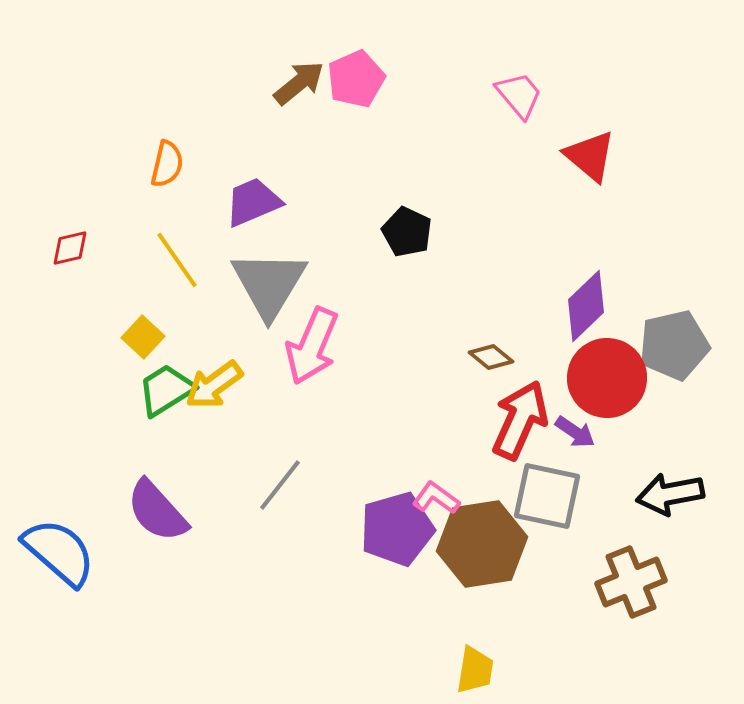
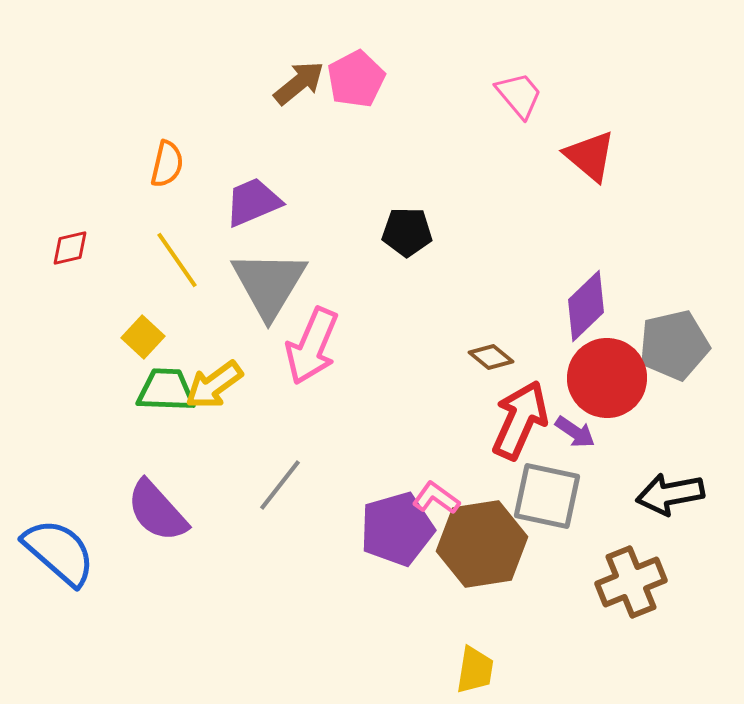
pink pentagon: rotated 4 degrees counterclockwise
black pentagon: rotated 24 degrees counterclockwise
green trapezoid: rotated 34 degrees clockwise
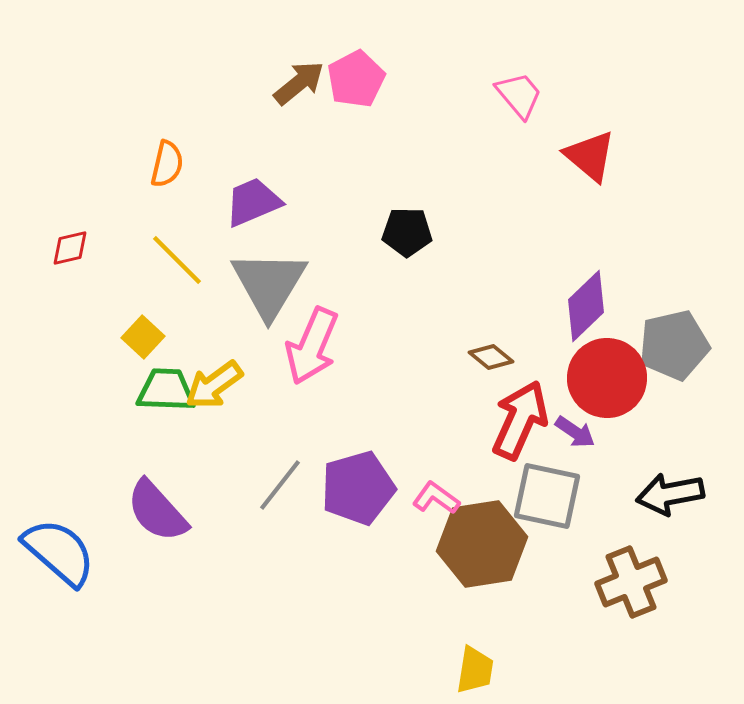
yellow line: rotated 10 degrees counterclockwise
purple pentagon: moved 39 px left, 41 px up
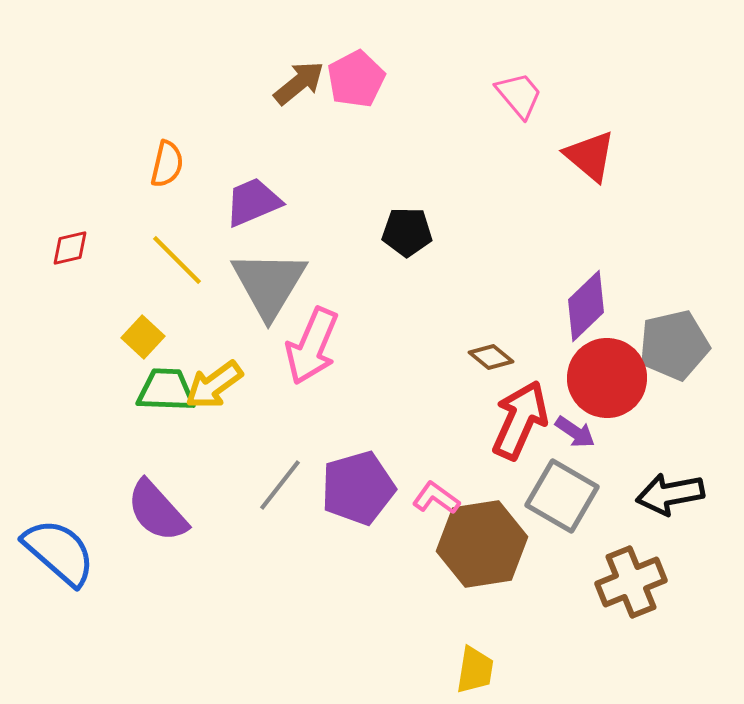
gray square: moved 15 px right; rotated 18 degrees clockwise
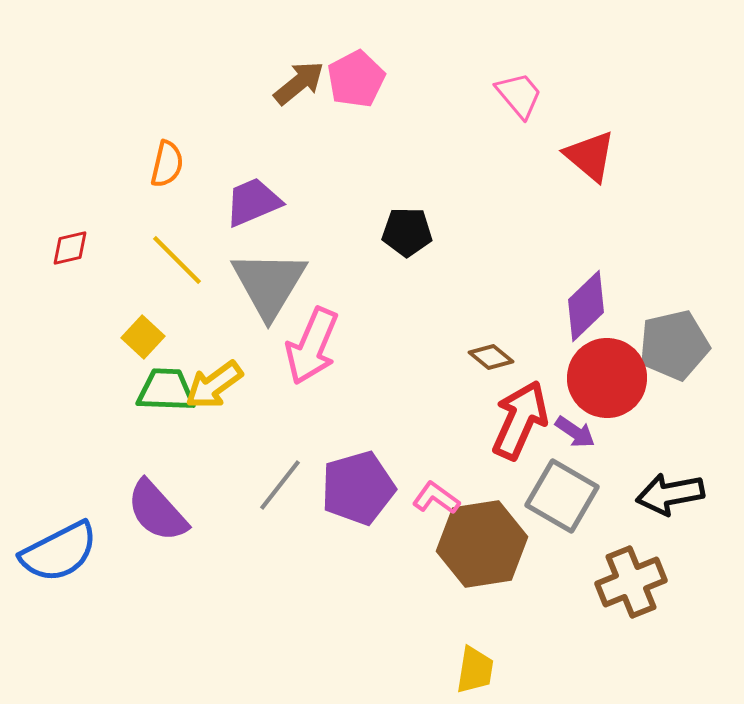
blue semicircle: rotated 112 degrees clockwise
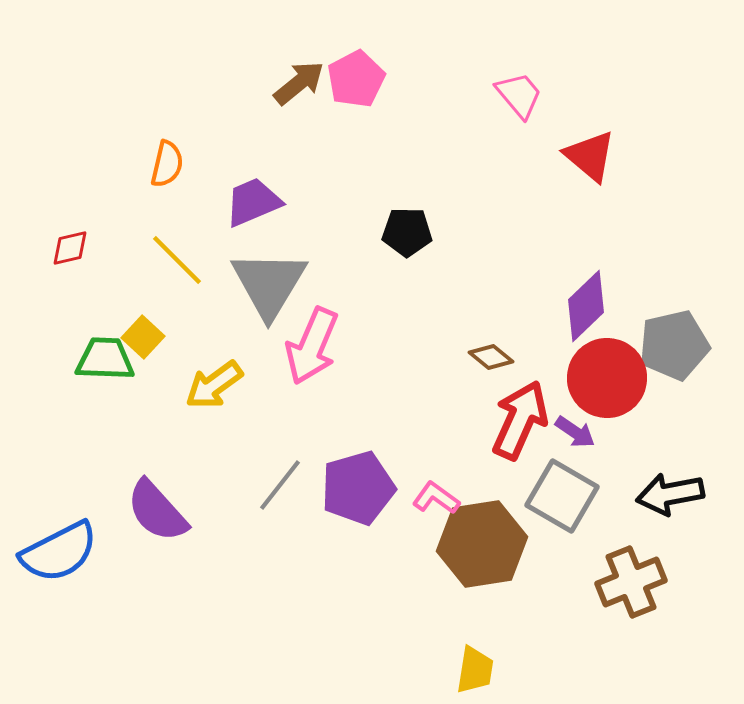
green trapezoid: moved 61 px left, 31 px up
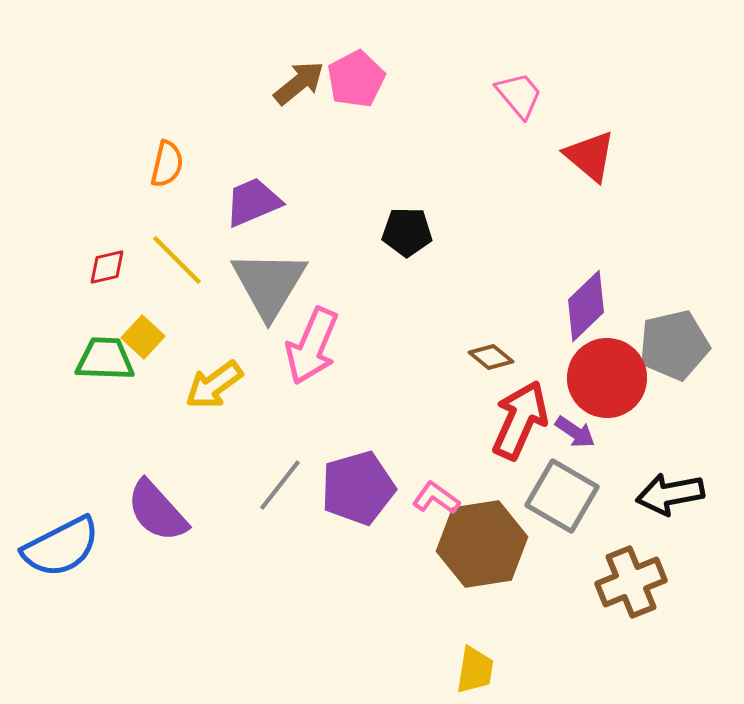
red diamond: moved 37 px right, 19 px down
blue semicircle: moved 2 px right, 5 px up
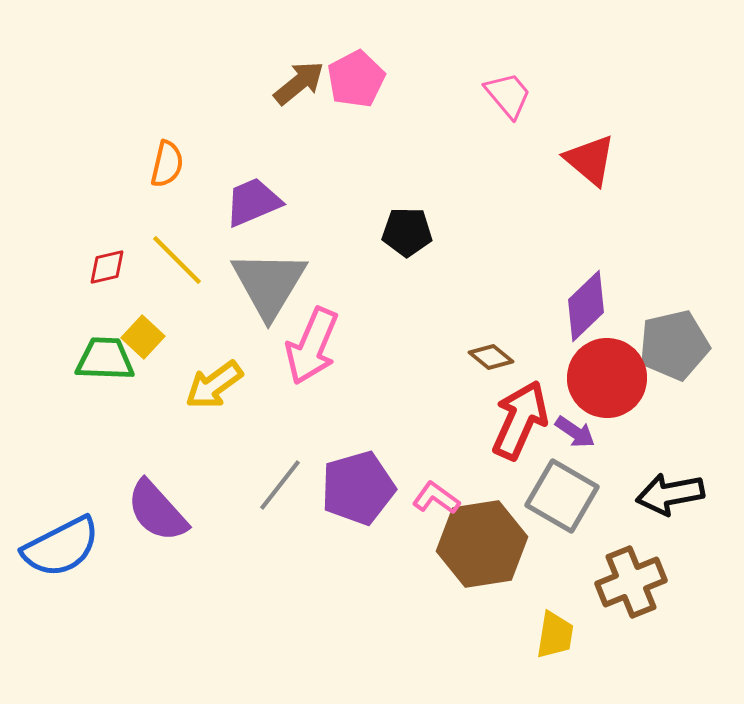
pink trapezoid: moved 11 px left
red triangle: moved 4 px down
yellow trapezoid: moved 80 px right, 35 px up
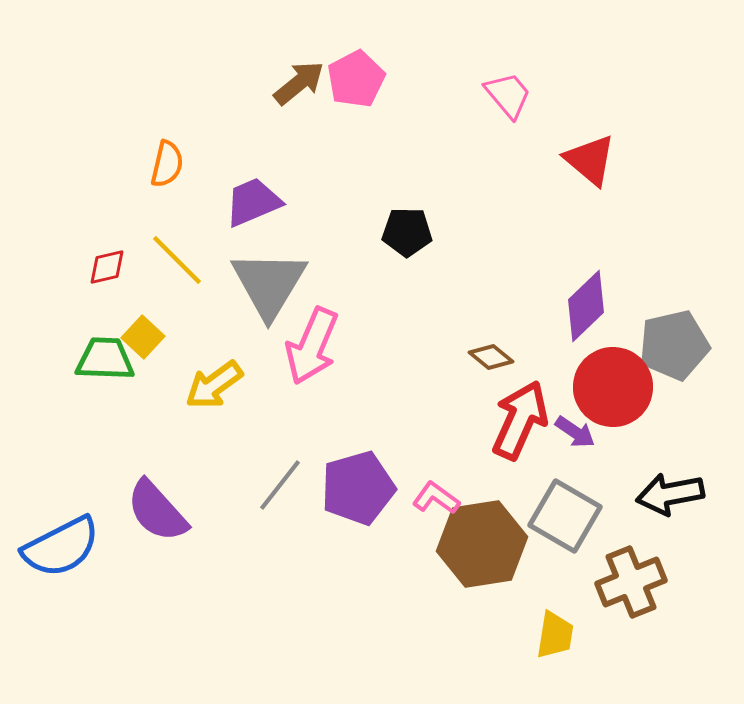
red circle: moved 6 px right, 9 px down
gray square: moved 3 px right, 20 px down
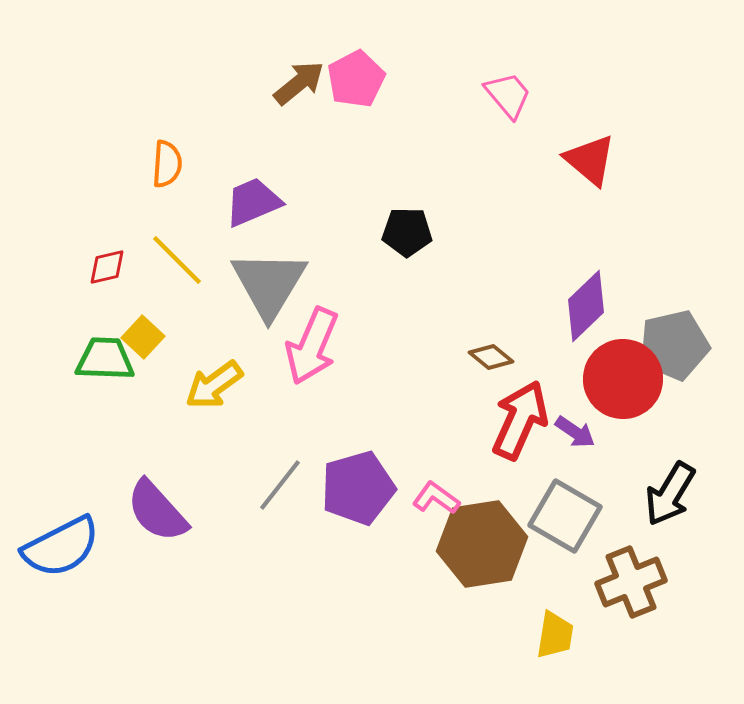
orange semicircle: rotated 9 degrees counterclockwise
red circle: moved 10 px right, 8 px up
black arrow: rotated 48 degrees counterclockwise
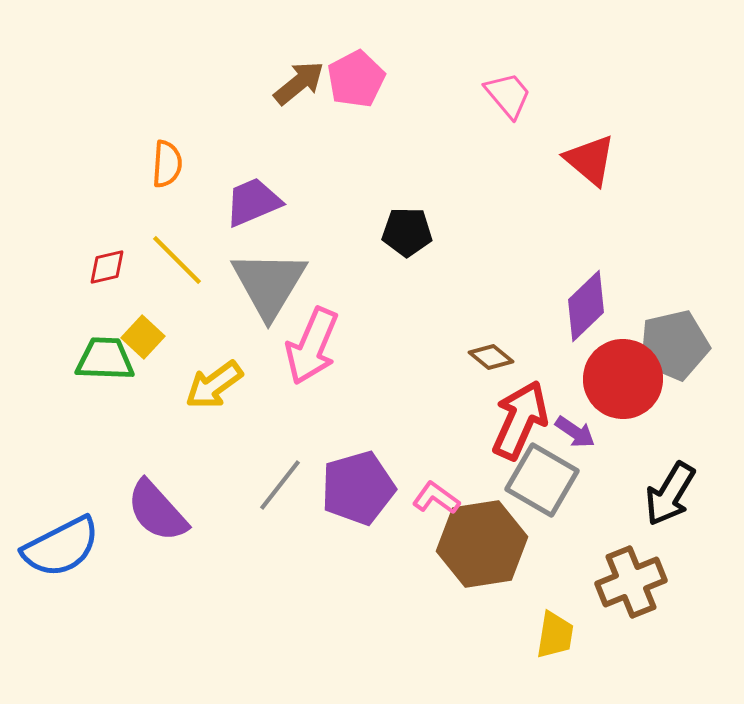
gray square: moved 23 px left, 36 px up
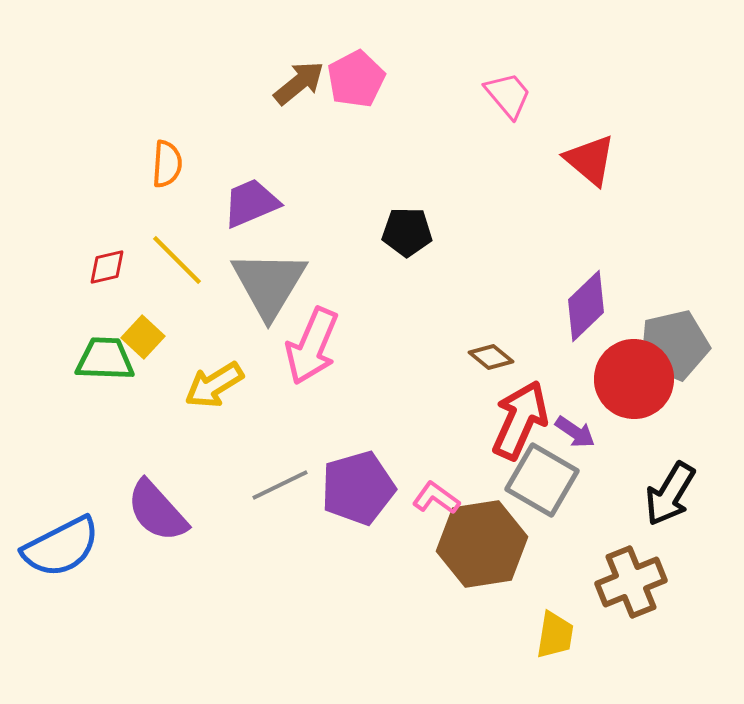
purple trapezoid: moved 2 px left, 1 px down
red circle: moved 11 px right
yellow arrow: rotated 4 degrees clockwise
gray line: rotated 26 degrees clockwise
